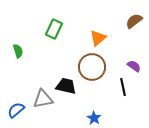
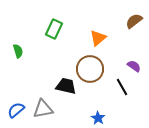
brown circle: moved 2 px left, 2 px down
black line: moved 1 px left; rotated 18 degrees counterclockwise
gray triangle: moved 10 px down
blue star: moved 4 px right
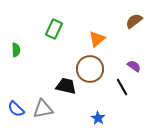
orange triangle: moved 1 px left, 1 px down
green semicircle: moved 2 px left, 1 px up; rotated 16 degrees clockwise
blue semicircle: moved 1 px up; rotated 96 degrees counterclockwise
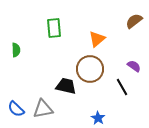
green rectangle: moved 1 px up; rotated 30 degrees counterclockwise
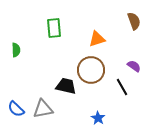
brown semicircle: rotated 108 degrees clockwise
orange triangle: rotated 24 degrees clockwise
brown circle: moved 1 px right, 1 px down
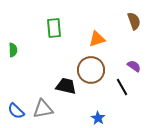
green semicircle: moved 3 px left
blue semicircle: moved 2 px down
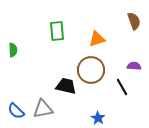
green rectangle: moved 3 px right, 3 px down
purple semicircle: rotated 32 degrees counterclockwise
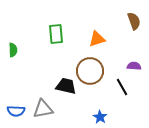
green rectangle: moved 1 px left, 3 px down
brown circle: moved 1 px left, 1 px down
blue semicircle: rotated 42 degrees counterclockwise
blue star: moved 2 px right, 1 px up
